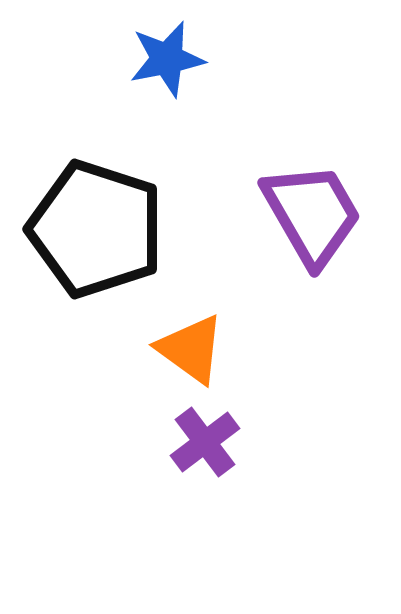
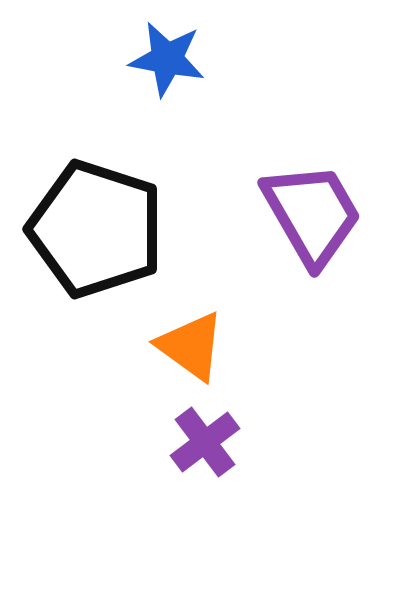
blue star: rotated 22 degrees clockwise
orange triangle: moved 3 px up
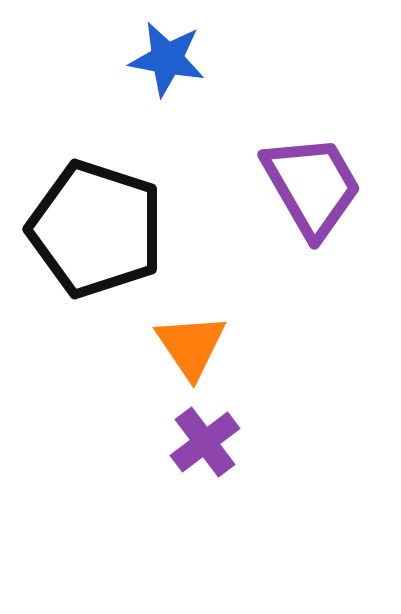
purple trapezoid: moved 28 px up
orange triangle: rotated 20 degrees clockwise
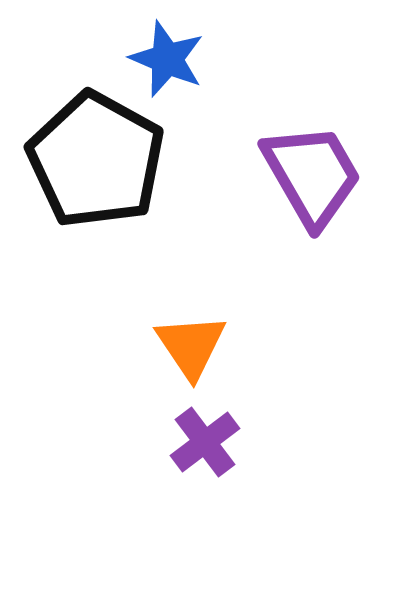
blue star: rotated 12 degrees clockwise
purple trapezoid: moved 11 px up
black pentagon: moved 69 px up; rotated 11 degrees clockwise
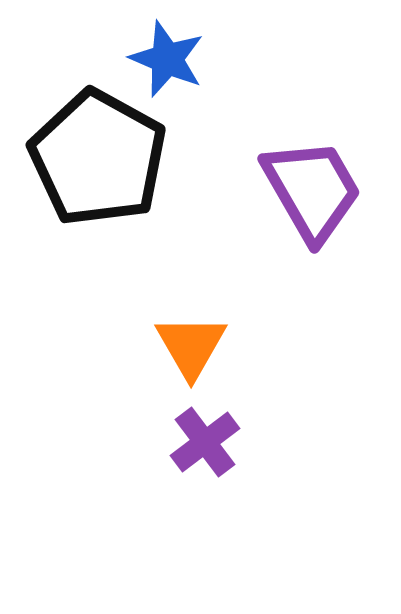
black pentagon: moved 2 px right, 2 px up
purple trapezoid: moved 15 px down
orange triangle: rotated 4 degrees clockwise
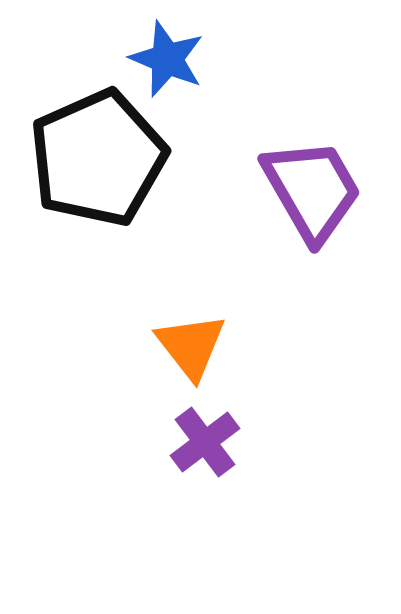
black pentagon: rotated 19 degrees clockwise
orange triangle: rotated 8 degrees counterclockwise
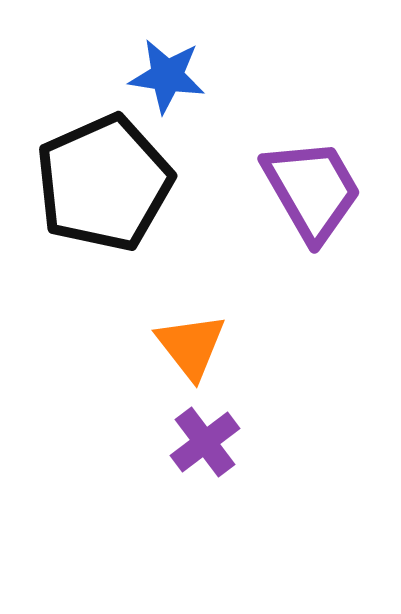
blue star: moved 17 px down; rotated 14 degrees counterclockwise
black pentagon: moved 6 px right, 25 px down
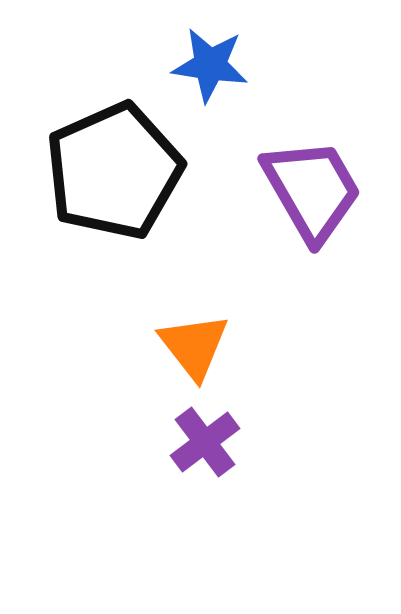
blue star: moved 43 px right, 11 px up
black pentagon: moved 10 px right, 12 px up
orange triangle: moved 3 px right
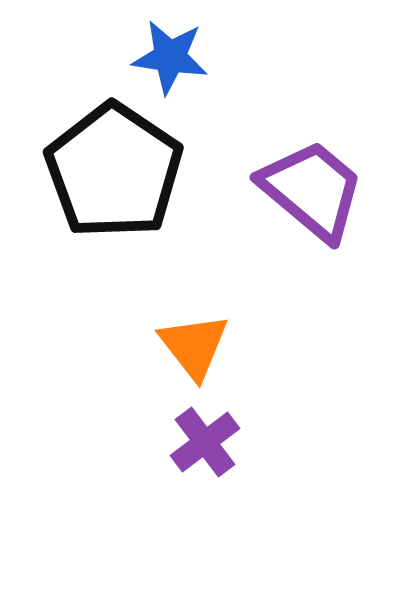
blue star: moved 40 px left, 8 px up
black pentagon: rotated 14 degrees counterclockwise
purple trapezoid: rotated 20 degrees counterclockwise
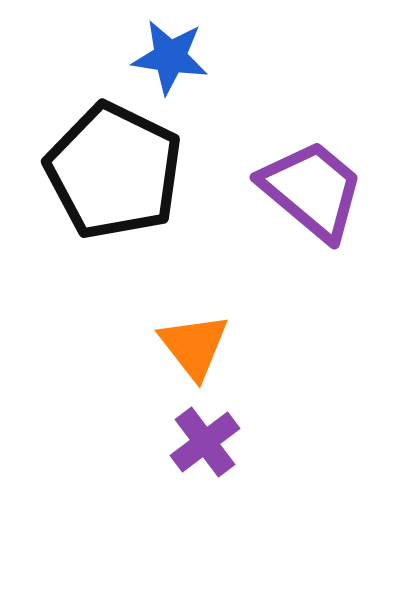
black pentagon: rotated 8 degrees counterclockwise
